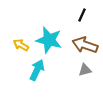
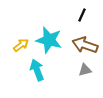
yellow arrow: rotated 112 degrees clockwise
cyan arrow: rotated 45 degrees counterclockwise
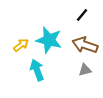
black line: rotated 16 degrees clockwise
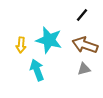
yellow arrow: rotated 133 degrees clockwise
gray triangle: moved 1 px left, 1 px up
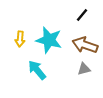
yellow arrow: moved 1 px left, 6 px up
cyan arrow: rotated 20 degrees counterclockwise
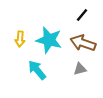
brown arrow: moved 2 px left, 2 px up
gray triangle: moved 4 px left
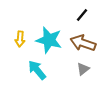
gray triangle: moved 3 px right; rotated 24 degrees counterclockwise
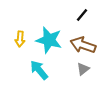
brown arrow: moved 2 px down
cyan arrow: moved 2 px right
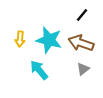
brown arrow: moved 2 px left, 2 px up
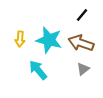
cyan arrow: moved 1 px left
